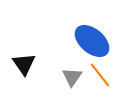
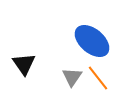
orange line: moved 2 px left, 3 px down
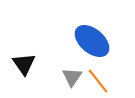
orange line: moved 3 px down
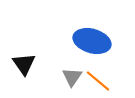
blue ellipse: rotated 24 degrees counterclockwise
orange line: rotated 12 degrees counterclockwise
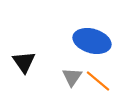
black triangle: moved 2 px up
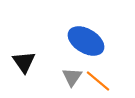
blue ellipse: moved 6 px left; rotated 15 degrees clockwise
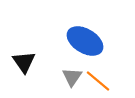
blue ellipse: moved 1 px left
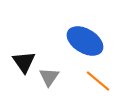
gray triangle: moved 23 px left
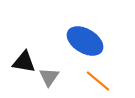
black triangle: rotated 45 degrees counterclockwise
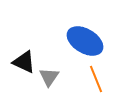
black triangle: rotated 15 degrees clockwise
orange line: moved 2 px left, 2 px up; rotated 28 degrees clockwise
